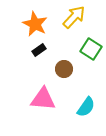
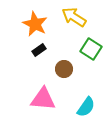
yellow arrow: rotated 100 degrees counterclockwise
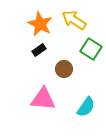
yellow arrow: moved 3 px down
orange star: moved 5 px right
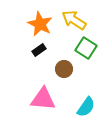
green square: moved 5 px left, 1 px up
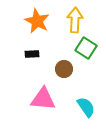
yellow arrow: moved 1 px right; rotated 60 degrees clockwise
orange star: moved 3 px left, 3 px up
black rectangle: moved 7 px left, 4 px down; rotated 32 degrees clockwise
cyan semicircle: rotated 70 degrees counterclockwise
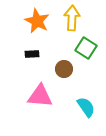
yellow arrow: moved 3 px left, 2 px up
pink triangle: moved 3 px left, 3 px up
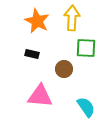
green square: rotated 30 degrees counterclockwise
black rectangle: rotated 16 degrees clockwise
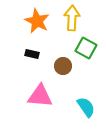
green square: rotated 25 degrees clockwise
brown circle: moved 1 px left, 3 px up
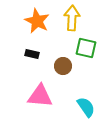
green square: rotated 15 degrees counterclockwise
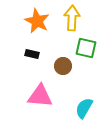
cyan semicircle: moved 2 px left, 1 px down; rotated 115 degrees counterclockwise
